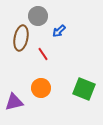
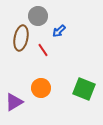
red line: moved 4 px up
purple triangle: rotated 18 degrees counterclockwise
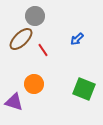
gray circle: moved 3 px left
blue arrow: moved 18 px right, 8 px down
brown ellipse: moved 1 px down; rotated 35 degrees clockwise
orange circle: moved 7 px left, 4 px up
purple triangle: rotated 48 degrees clockwise
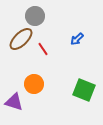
red line: moved 1 px up
green square: moved 1 px down
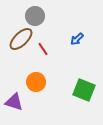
orange circle: moved 2 px right, 2 px up
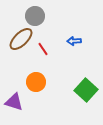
blue arrow: moved 3 px left, 2 px down; rotated 40 degrees clockwise
green square: moved 2 px right; rotated 20 degrees clockwise
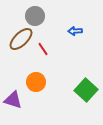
blue arrow: moved 1 px right, 10 px up
purple triangle: moved 1 px left, 2 px up
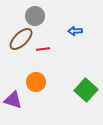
red line: rotated 64 degrees counterclockwise
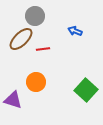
blue arrow: rotated 24 degrees clockwise
